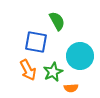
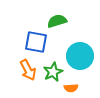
green semicircle: rotated 78 degrees counterclockwise
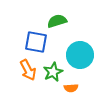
cyan circle: moved 1 px up
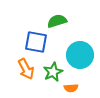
orange arrow: moved 2 px left, 1 px up
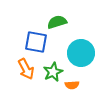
green semicircle: moved 1 px down
cyan circle: moved 1 px right, 2 px up
orange semicircle: moved 1 px right, 3 px up
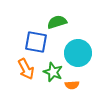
cyan circle: moved 3 px left
green star: rotated 24 degrees counterclockwise
